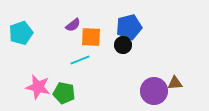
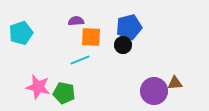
purple semicircle: moved 3 px right, 4 px up; rotated 147 degrees counterclockwise
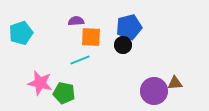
pink star: moved 2 px right, 4 px up
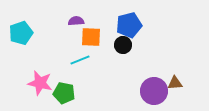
blue pentagon: moved 2 px up
